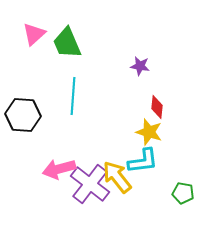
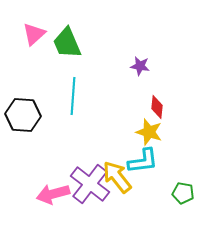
pink arrow: moved 6 px left, 25 px down
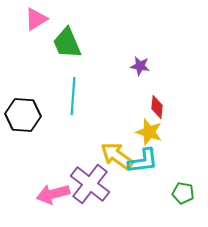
pink triangle: moved 2 px right, 15 px up; rotated 10 degrees clockwise
yellow arrow: moved 21 px up; rotated 16 degrees counterclockwise
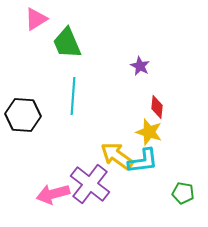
purple star: rotated 18 degrees clockwise
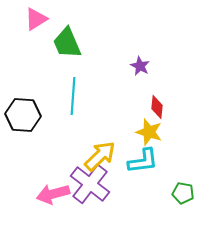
yellow arrow: moved 17 px left; rotated 100 degrees clockwise
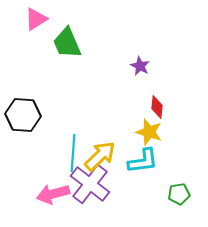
cyan line: moved 57 px down
green pentagon: moved 4 px left, 1 px down; rotated 20 degrees counterclockwise
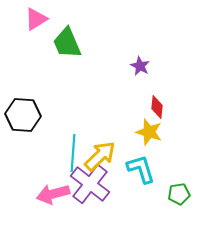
cyan L-shape: moved 2 px left, 8 px down; rotated 100 degrees counterclockwise
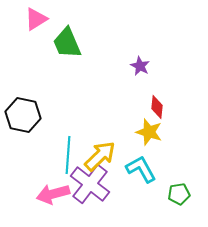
black hexagon: rotated 8 degrees clockwise
cyan line: moved 5 px left, 2 px down
cyan L-shape: rotated 12 degrees counterclockwise
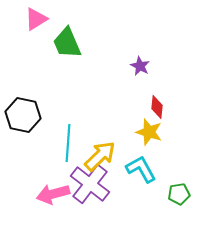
cyan line: moved 12 px up
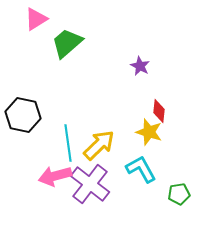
green trapezoid: rotated 72 degrees clockwise
red diamond: moved 2 px right, 4 px down
cyan line: rotated 12 degrees counterclockwise
yellow arrow: moved 1 px left, 11 px up
pink arrow: moved 2 px right, 18 px up
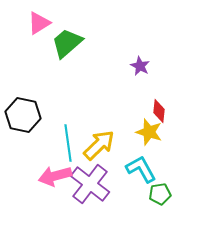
pink triangle: moved 3 px right, 4 px down
green pentagon: moved 19 px left
